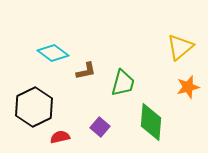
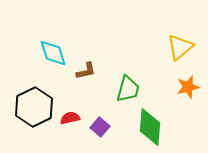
cyan diamond: rotated 36 degrees clockwise
green trapezoid: moved 5 px right, 6 px down
green diamond: moved 1 px left, 5 px down
red semicircle: moved 10 px right, 19 px up
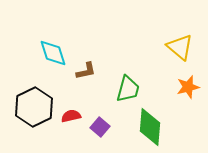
yellow triangle: rotated 40 degrees counterclockwise
red semicircle: moved 1 px right, 2 px up
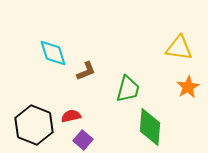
yellow triangle: moved 1 px left, 1 px down; rotated 32 degrees counterclockwise
brown L-shape: rotated 10 degrees counterclockwise
orange star: rotated 15 degrees counterclockwise
black hexagon: moved 18 px down; rotated 12 degrees counterclockwise
purple square: moved 17 px left, 13 px down
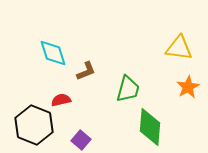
red semicircle: moved 10 px left, 16 px up
purple square: moved 2 px left
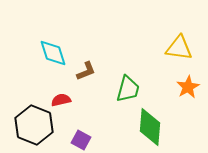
purple square: rotated 12 degrees counterclockwise
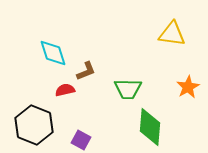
yellow triangle: moved 7 px left, 14 px up
green trapezoid: rotated 76 degrees clockwise
red semicircle: moved 4 px right, 10 px up
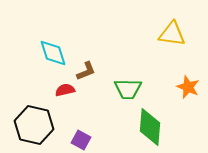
orange star: rotated 20 degrees counterclockwise
black hexagon: rotated 9 degrees counterclockwise
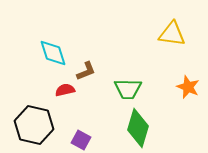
green diamond: moved 12 px left, 1 px down; rotated 12 degrees clockwise
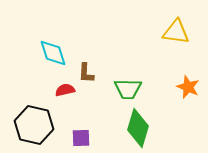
yellow triangle: moved 4 px right, 2 px up
brown L-shape: moved 2 px down; rotated 115 degrees clockwise
purple square: moved 2 px up; rotated 30 degrees counterclockwise
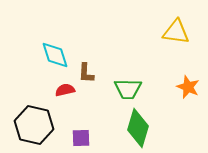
cyan diamond: moved 2 px right, 2 px down
